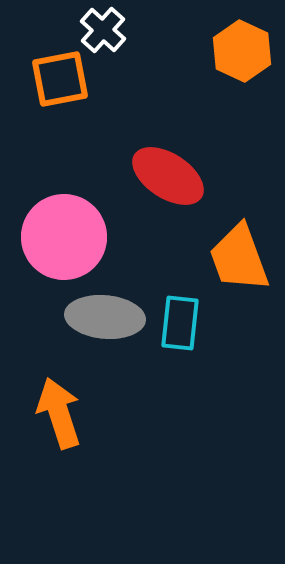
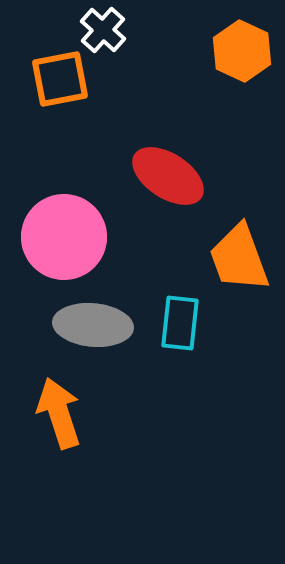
gray ellipse: moved 12 px left, 8 px down
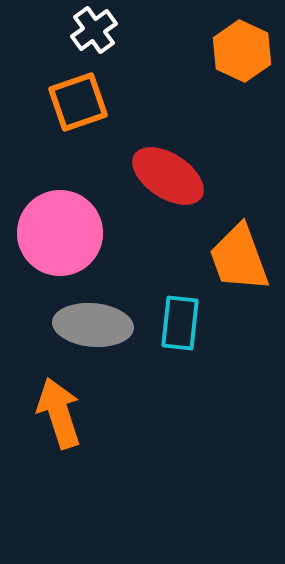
white cross: moved 9 px left; rotated 12 degrees clockwise
orange square: moved 18 px right, 23 px down; rotated 8 degrees counterclockwise
pink circle: moved 4 px left, 4 px up
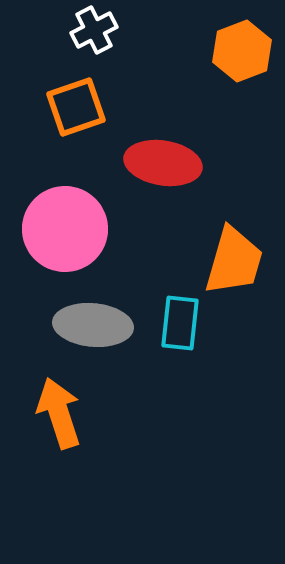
white cross: rotated 9 degrees clockwise
orange hexagon: rotated 14 degrees clockwise
orange square: moved 2 px left, 5 px down
red ellipse: moved 5 px left, 13 px up; rotated 24 degrees counterclockwise
pink circle: moved 5 px right, 4 px up
orange trapezoid: moved 5 px left, 3 px down; rotated 144 degrees counterclockwise
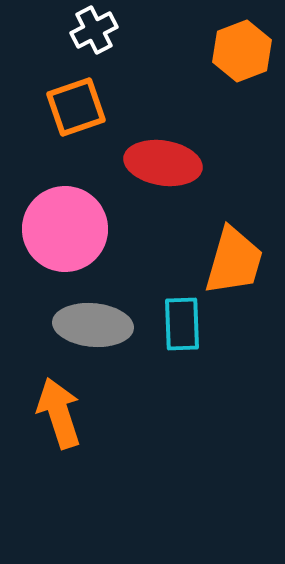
cyan rectangle: moved 2 px right, 1 px down; rotated 8 degrees counterclockwise
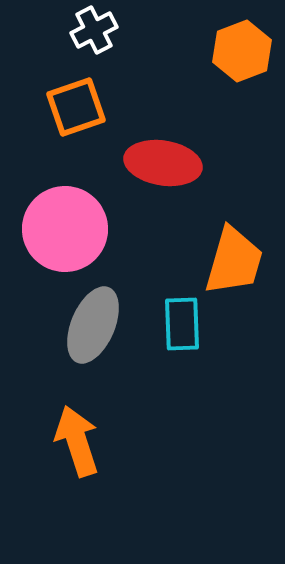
gray ellipse: rotated 72 degrees counterclockwise
orange arrow: moved 18 px right, 28 px down
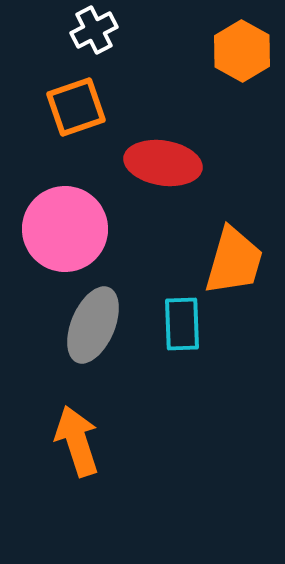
orange hexagon: rotated 10 degrees counterclockwise
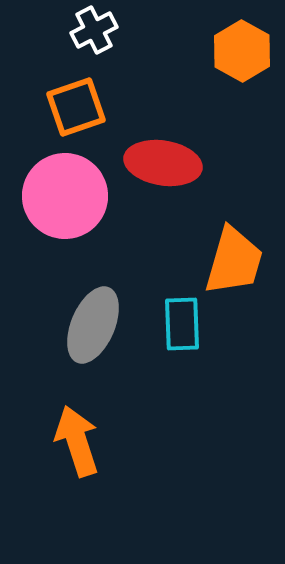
pink circle: moved 33 px up
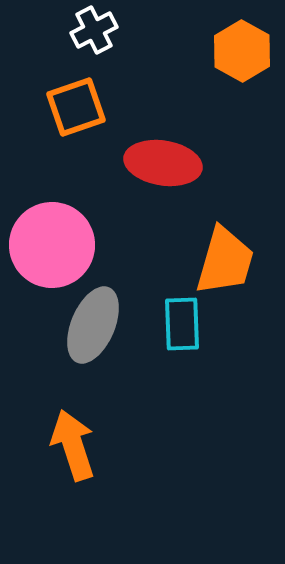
pink circle: moved 13 px left, 49 px down
orange trapezoid: moved 9 px left
orange arrow: moved 4 px left, 4 px down
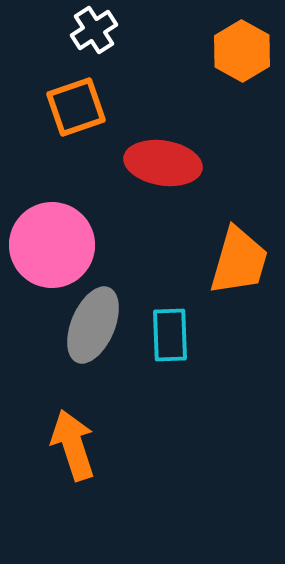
white cross: rotated 6 degrees counterclockwise
orange trapezoid: moved 14 px right
cyan rectangle: moved 12 px left, 11 px down
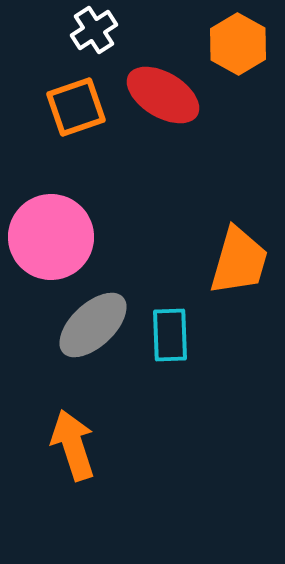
orange hexagon: moved 4 px left, 7 px up
red ellipse: moved 68 px up; rotated 22 degrees clockwise
pink circle: moved 1 px left, 8 px up
gray ellipse: rotated 24 degrees clockwise
